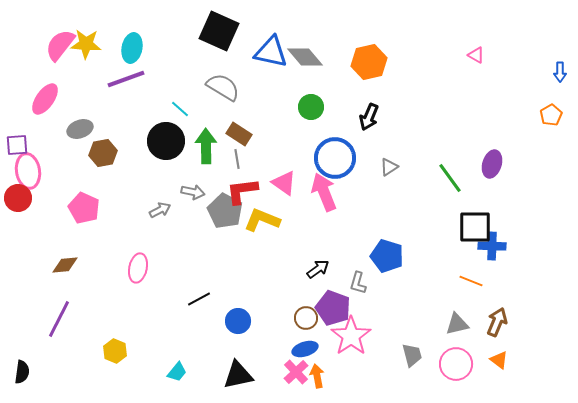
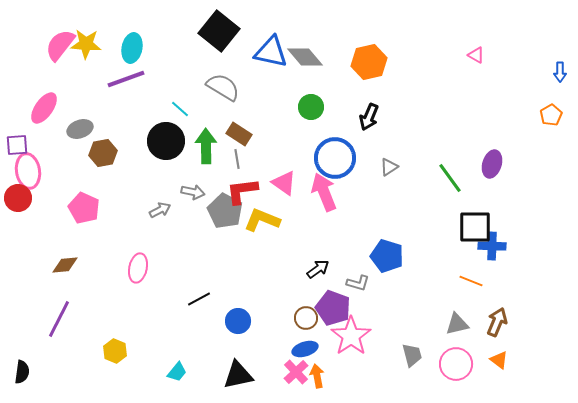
black square at (219, 31): rotated 15 degrees clockwise
pink ellipse at (45, 99): moved 1 px left, 9 px down
gray L-shape at (358, 283): rotated 90 degrees counterclockwise
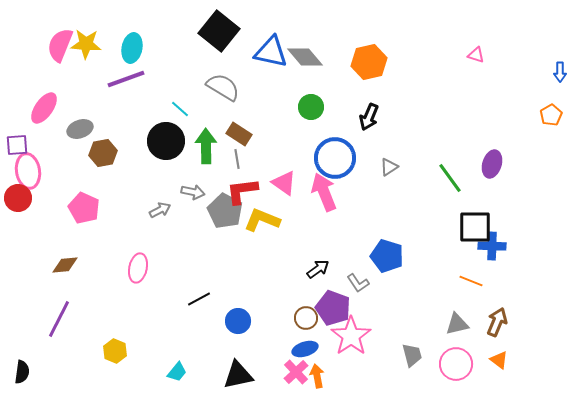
pink semicircle at (60, 45): rotated 16 degrees counterclockwise
pink triangle at (476, 55): rotated 12 degrees counterclockwise
gray L-shape at (358, 283): rotated 40 degrees clockwise
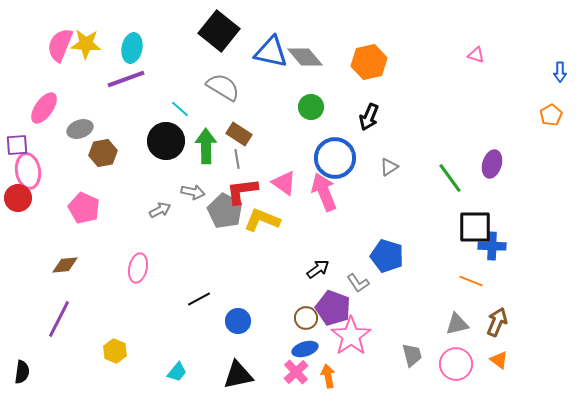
orange arrow at (317, 376): moved 11 px right
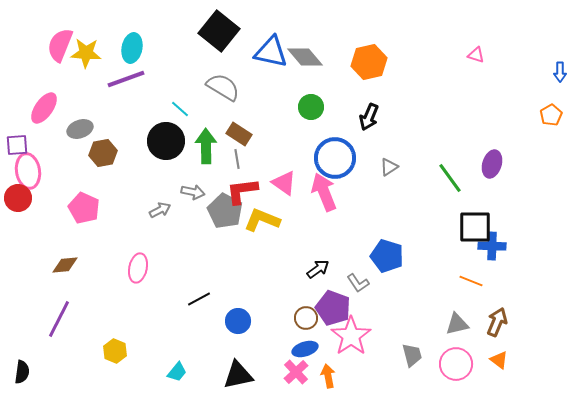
yellow star at (86, 44): moved 9 px down
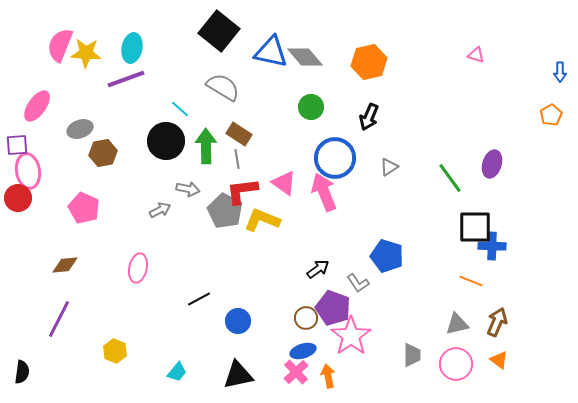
pink ellipse at (44, 108): moved 7 px left, 2 px up
gray arrow at (193, 192): moved 5 px left, 3 px up
blue ellipse at (305, 349): moved 2 px left, 2 px down
gray trapezoid at (412, 355): rotated 15 degrees clockwise
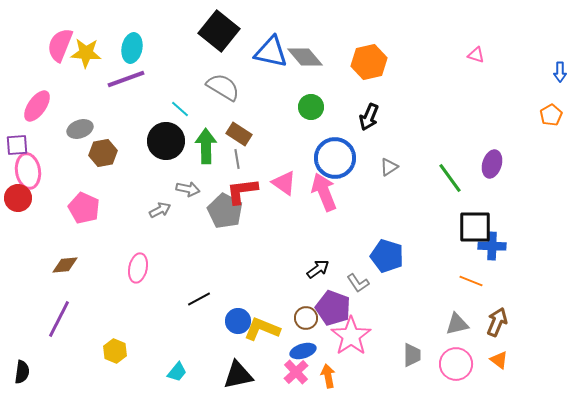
yellow L-shape at (262, 220): moved 109 px down
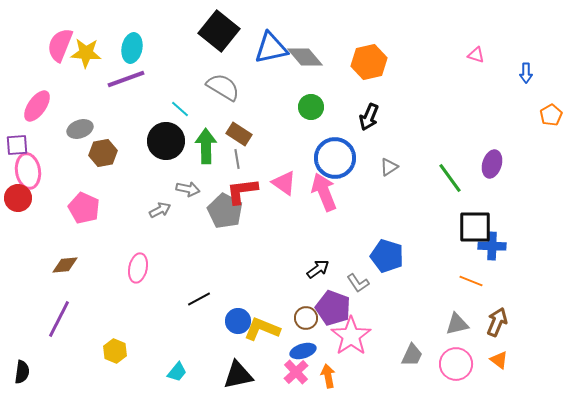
blue triangle at (271, 52): moved 4 px up; rotated 24 degrees counterclockwise
blue arrow at (560, 72): moved 34 px left, 1 px down
gray trapezoid at (412, 355): rotated 25 degrees clockwise
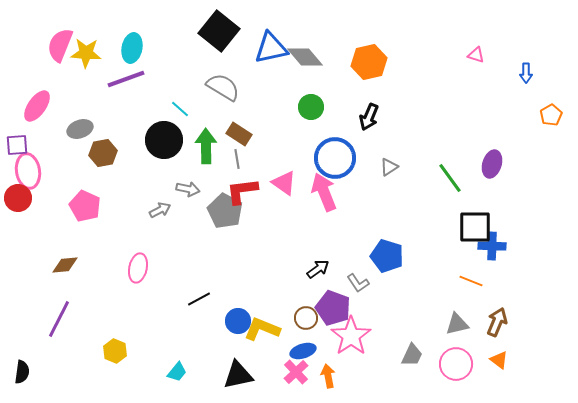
black circle at (166, 141): moved 2 px left, 1 px up
pink pentagon at (84, 208): moved 1 px right, 2 px up
